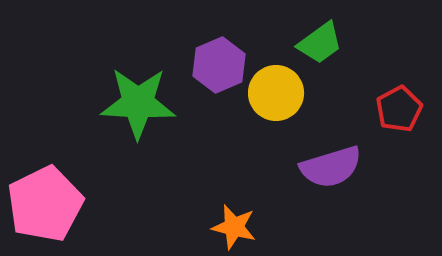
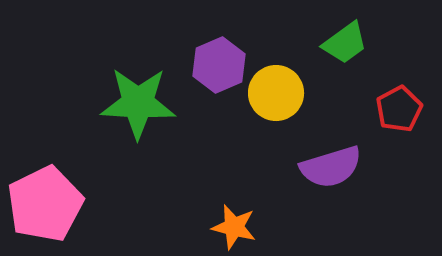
green trapezoid: moved 25 px right
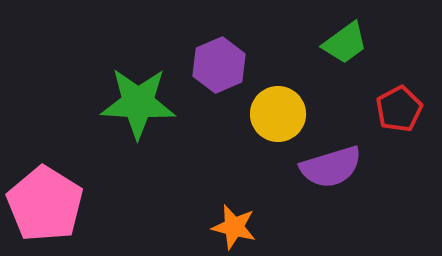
yellow circle: moved 2 px right, 21 px down
pink pentagon: rotated 14 degrees counterclockwise
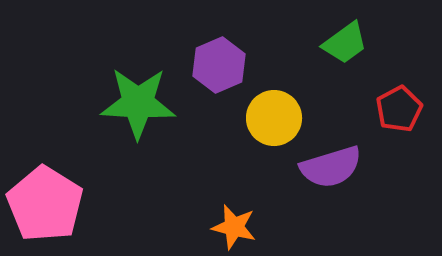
yellow circle: moved 4 px left, 4 px down
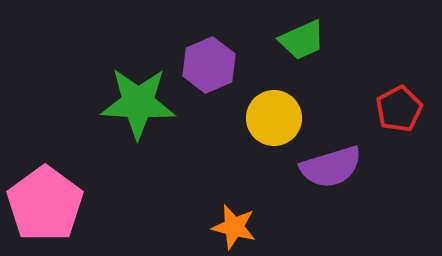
green trapezoid: moved 43 px left, 3 px up; rotated 12 degrees clockwise
purple hexagon: moved 10 px left
pink pentagon: rotated 4 degrees clockwise
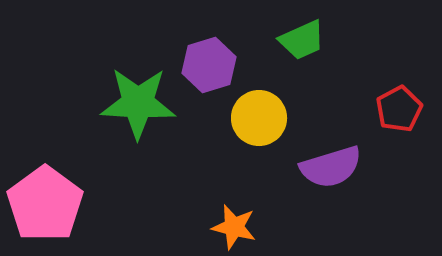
purple hexagon: rotated 6 degrees clockwise
yellow circle: moved 15 px left
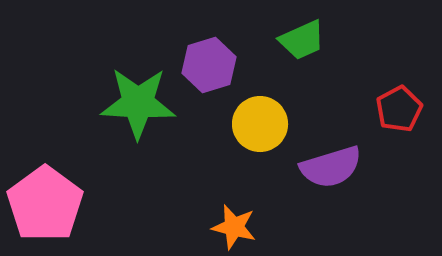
yellow circle: moved 1 px right, 6 px down
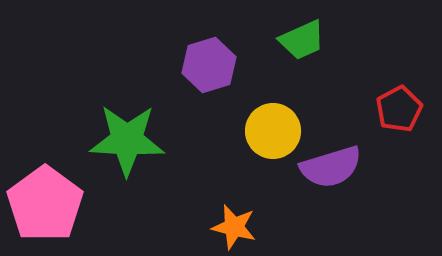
green star: moved 11 px left, 37 px down
yellow circle: moved 13 px right, 7 px down
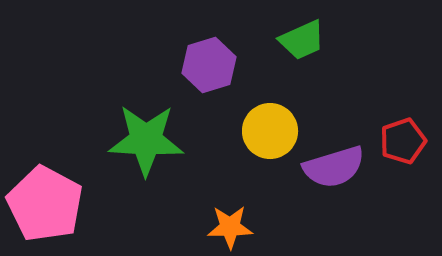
red pentagon: moved 4 px right, 32 px down; rotated 9 degrees clockwise
yellow circle: moved 3 px left
green star: moved 19 px right
purple semicircle: moved 3 px right
pink pentagon: rotated 8 degrees counterclockwise
orange star: moved 4 px left; rotated 15 degrees counterclockwise
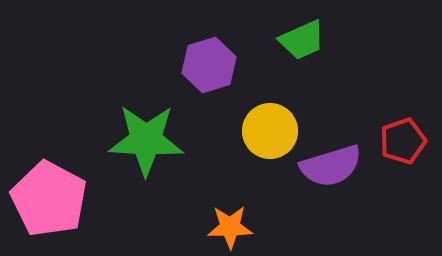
purple semicircle: moved 3 px left, 1 px up
pink pentagon: moved 4 px right, 5 px up
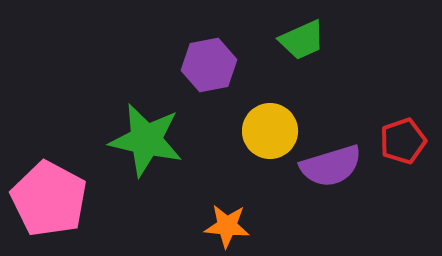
purple hexagon: rotated 6 degrees clockwise
green star: rotated 10 degrees clockwise
orange star: moved 3 px left, 1 px up; rotated 6 degrees clockwise
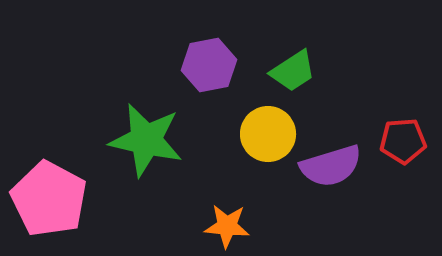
green trapezoid: moved 9 px left, 31 px down; rotated 9 degrees counterclockwise
yellow circle: moved 2 px left, 3 px down
red pentagon: rotated 15 degrees clockwise
